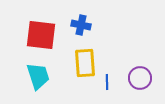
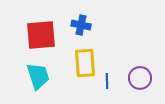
red square: rotated 12 degrees counterclockwise
blue line: moved 1 px up
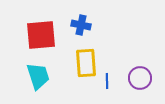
yellow rectangle: moved 1 px right
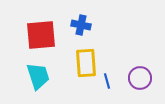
blue line: rotated 14 degrees counterclockwise
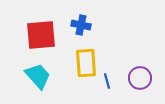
cyan trapezoid: rotated 24 degrees counterclockwise
